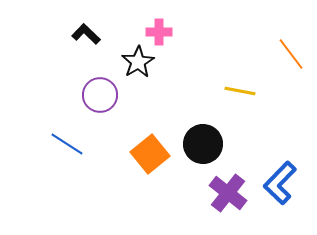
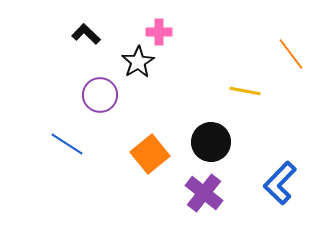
yellow line: moved 5 px right
black circle: moved 8 px right, 2 px up
purple cross: moved 24 px left
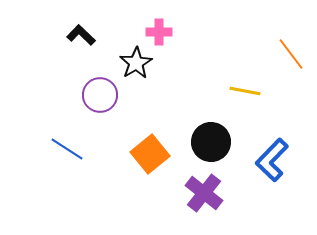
black L-shape: moved 5 px left, 1 px down
black star: moved 2 px left, 1 px down
blue line: moved 5 px down
blue L-shape: moved 8 px left, 23 px up
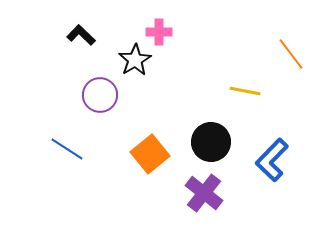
black star: moved 1 px left, 3 px up
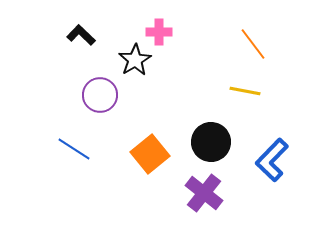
orange line: moved 38 px left, 10 px up
blue line: moved 7 px right
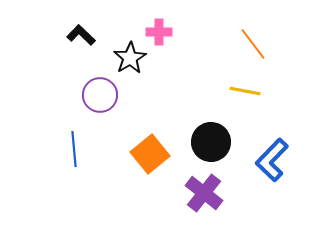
black star: moved 5 px left, 2 px up
blue line: rotated 52 degrees clockwise
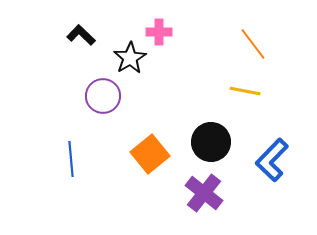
purple circle: moved 3 px right, 1 px down
blue line: moved 3 px left, 10 px down
